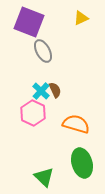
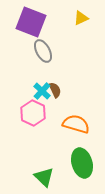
purple square: moved 2 px right
cyan cross: moved 1 px right
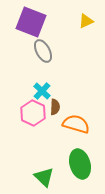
yellow triangle: moved 5 px right, 3 px down
brown semicircle: moved 17 px down; rotated 28 degrees clockwise
green ellipse: moved 2 px left, 1 px down
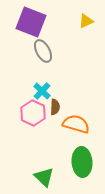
green ellipse: moved 2 px right, 2 px up; rotated 12 degrees clockwise
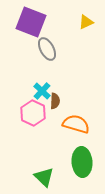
yellow triangle: moved 1 px down
gray ellipse: moved 4 px right, 2 px up
brown semicircle: moved 6 px up
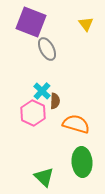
yellow triangle: moved 2 px down; rotated 42 degrees counterclockwise
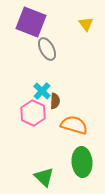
orange semicircle: moved 2 px left, 1 px down
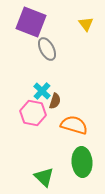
brown semicircle: rotated 14 degrees clockwise
pink hexagon: rotated 15 degrees counterclockwise
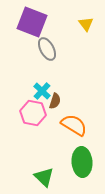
purple square: moved 1 px right
orange semicircle: rotated 16 degrees clockwise
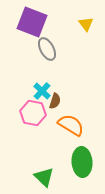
orange semicircle: moved 3 px left
